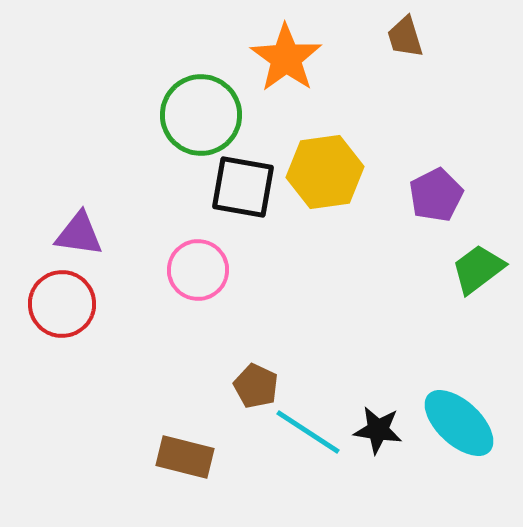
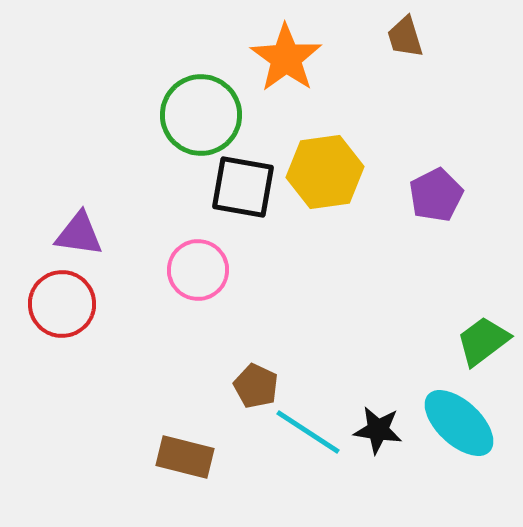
green trapezoid: moved 5 px right, 72 px down
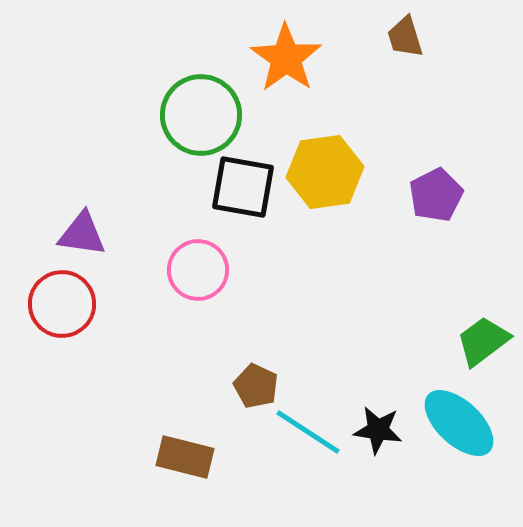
purple triangle: moved 3 px right
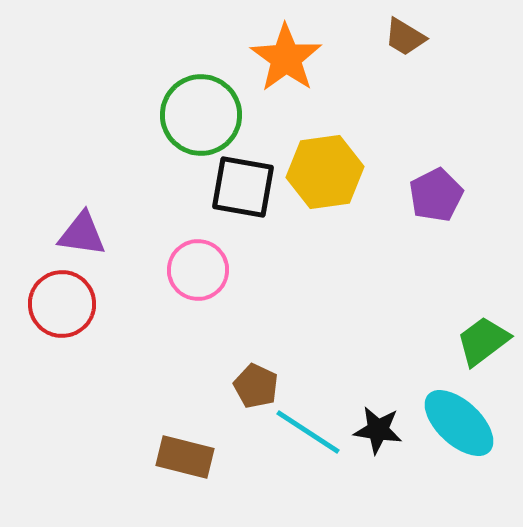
brown trapezoid: rotated 42 degrees counterclockwise
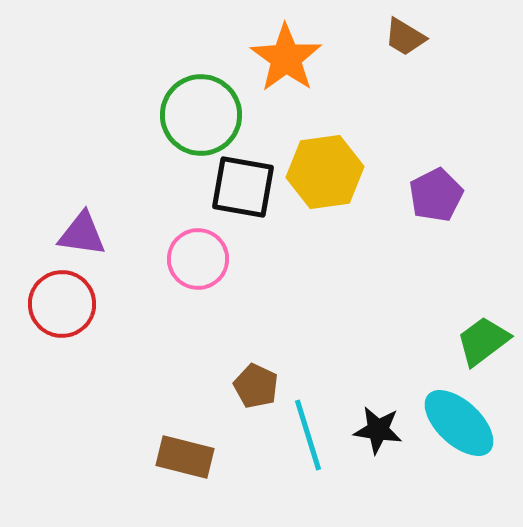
pink circle: moved 11 px up
cyan line: moved 3 px down; rotated 40 degrees clockwise
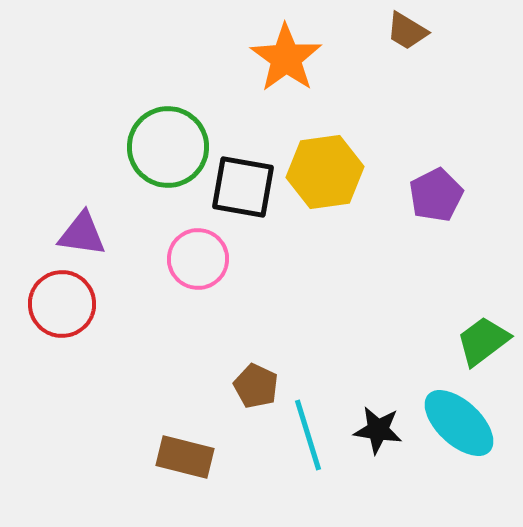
brown trapezoid: moved 2 px right, 6 px up
green circle: moved 33 px left, 32 px down
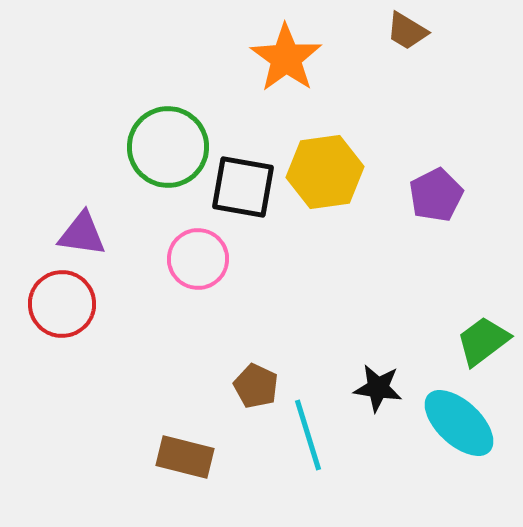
black star: moved 42 px up
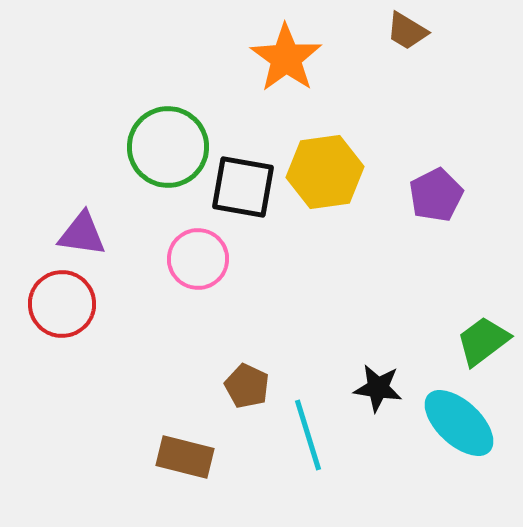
brown pentagon: moved 9 px left
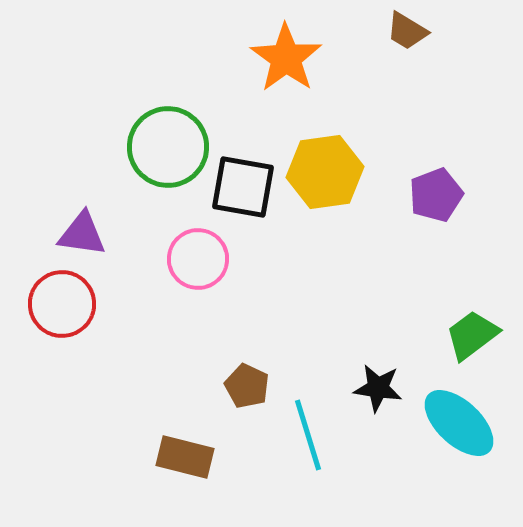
purple pentagon: rotated 6 degrees clockwise
green trapezoid: moved 11 px left, 6 px up
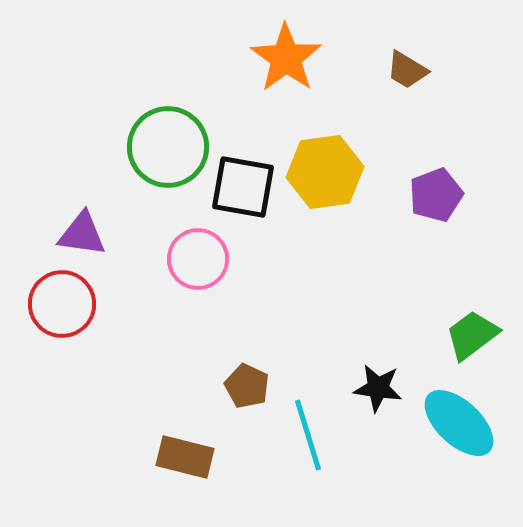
brown trapezoid: moved 39 px down
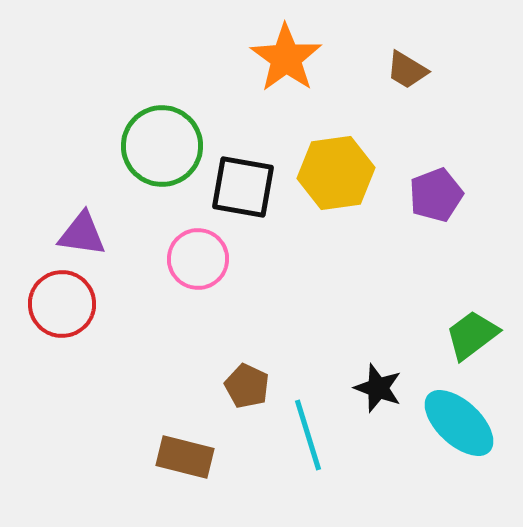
green circle: moved 6 px left, 1 px up
yellow hexagon: moved 11 px right, 1 px down
black star: rotated 12 degrees clockwise
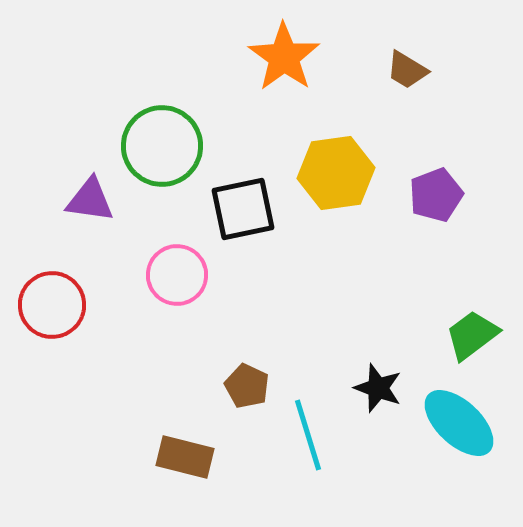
orange star: moved 2 px left, 1 px up
black square: moved 22 px down; rotated 22 degrees counterclockwise
purple triangle: moved 8 px right, 34 px up
pink circle: moved 21 px left, 16 px down
red circle: moved 10 px left, 1 px down
